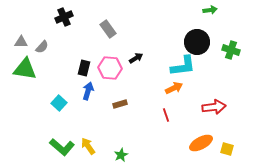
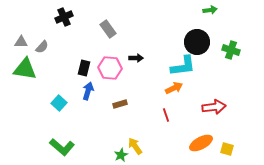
black arrow: rotated 32 degrees clockwise
yellow arrow: moved 47 px right
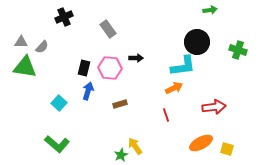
green cross: moved 7 px right
green triangle: moved 2 px up
green L-shape: moved 5 px left, 3 px up
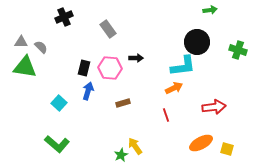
gray semicircle: moved 1 px left; rotated 88 degrees counterclockwise
brown rectangle: moved 3 px right, 1 px up
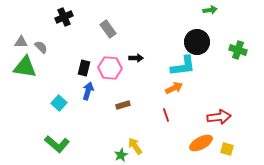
brown rectangle: moved 2 px down
red arrow: moved 5 px right, 10 px down
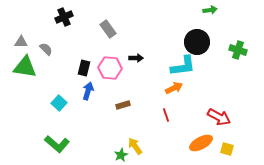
gray semicircle: moved 5 px right, 2 px down
red arrow: rotated 35 degrees clockwise
